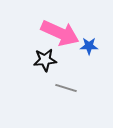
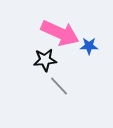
gray line: moved 7 px left, 2 px up; rotated 30 degrees clockwise
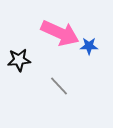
black star: moved 26 px left
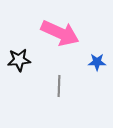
blue star: moved 8 px right, 16 px down
gray line: rotated 45 degrees clockwise
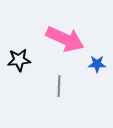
pink arrow: moved 5 px right, 6 px down
blue star: moved 2 px down
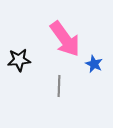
pink arrow: rotated 30 degrees clockwise
blue star: moved 3 px left; rotated 24 degrees clockwise
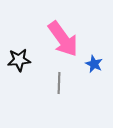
pink arrow: moved 2 px left
gray line: moved 3 px up
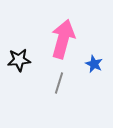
pink arrow: rotated 129 degrees counterclockwise
gray line: rotated 15 degrees clockwise
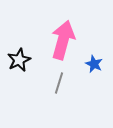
pink arrow: moved 1 px down
black star: rotated 20 degrees counterclockwise
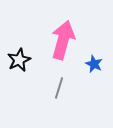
gray line: moved 5 px down
